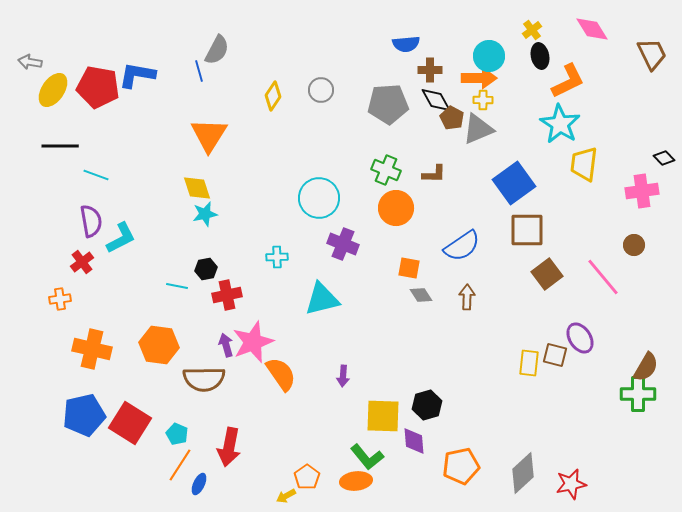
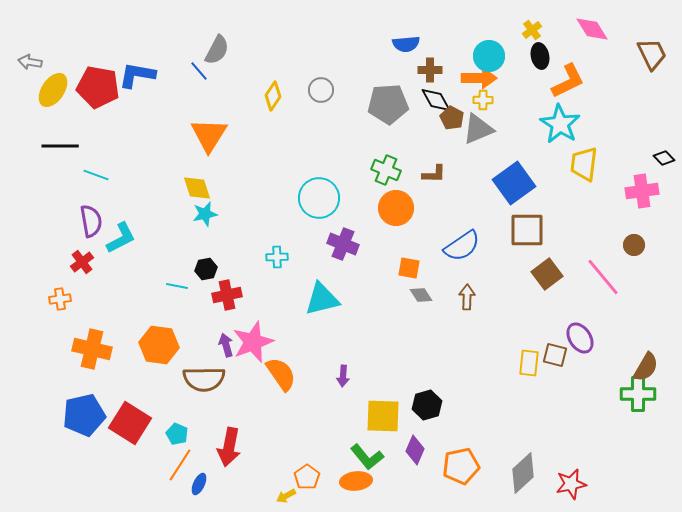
blue line at (199, 71): rotated 25 degrees counterclockwise
purple diamond at (414, 441): moved 1 px right, 9 px down; rotated 28 degrees clockwise
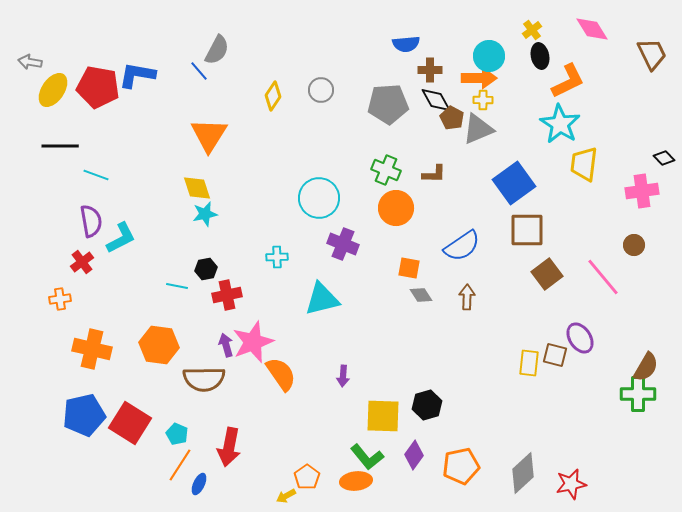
purple diamond at (415, 450): moved 1 px left, 5 px down; rotated 12 degrees clockwise
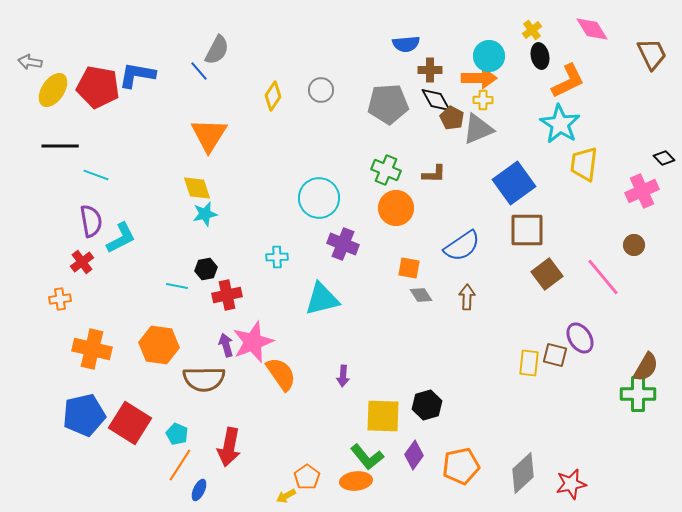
pink cross at (642, 191): rotated 16 degrees counterclockwise
blue ellipse at (199, 484): moved 6 px down
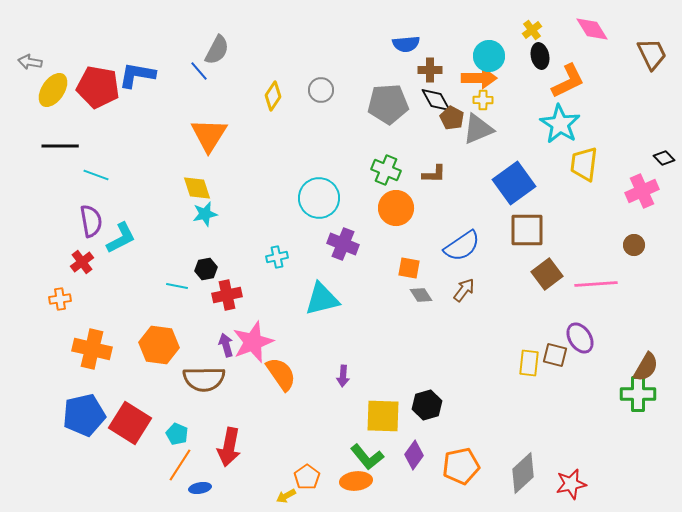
cyan cross at (277, 257): rotated 10 degrees counterclockwise
pink line at (603, 277): moved 7 px left, 7 px down; rotated 54 degrees counterclockwise
brown arrow at (467, 297): moved 3 px left, 7 px up; rotated 35 degrees clockwise
blue ellipse at (199, 490): moved 1 px right, 2 px up; rotated 55 degrees clockwise
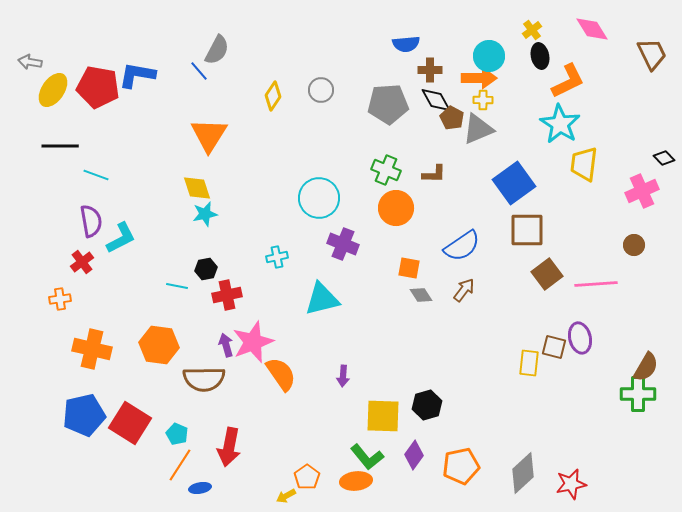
purple ellipse at (580, 338): rotated 20 degrees clockwise
brown square at (555, 355): moved 1 px left, 8 px up
